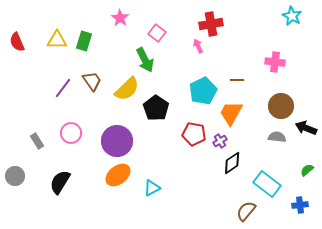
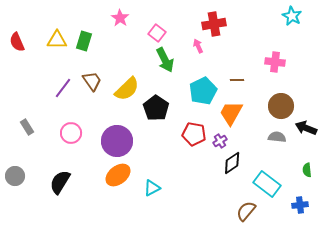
red cross: moved 3 px right
green arrow: moved 20 px right
gray rectangle: moved 10 px left, 14 px up
green semicircle: rotated 56 degrees counterclockwise
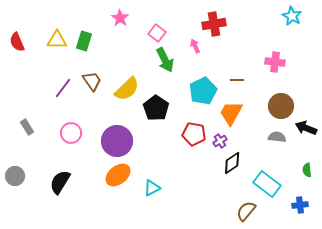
pink arrow: moved 3 px left
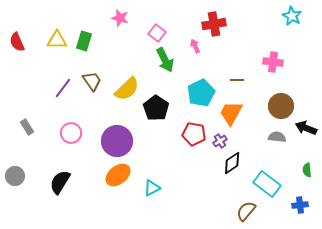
pink star: rotated 18 degrees counterclockwise
pink cross: moved 2 px left
cyan pentagon: moved 2 px left, 2 px down
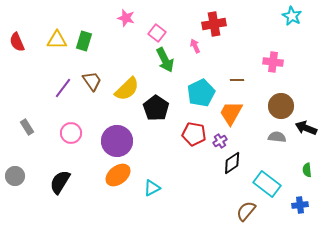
pink star: moved 6 px right
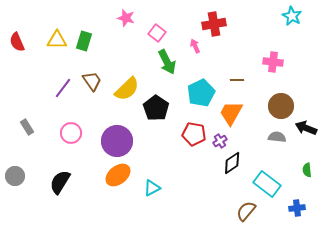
green arrow: moved 2 px right, 2 px down
blue cross: moved 3 px left, 3 px down
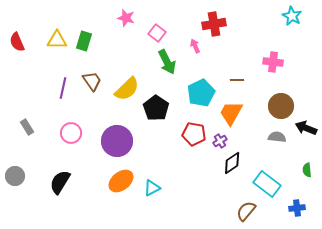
purple line: rotated 25 degrees counterclockwise
orange ellipse: moved 3 px right, 6 px down
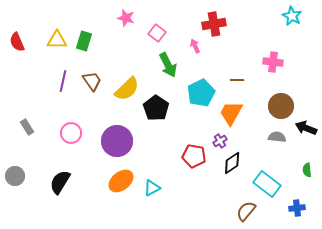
green arrow: moved 1 px right, 3 px down
purple line: moved 7 px up
red pentagon: moved 22 px down
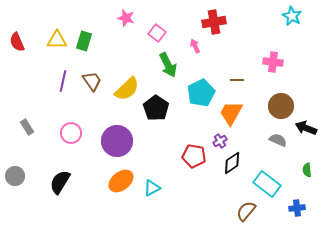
red cross: moved 2 px up
gray semicircle: moved 1 px right, 3 px down; rotated 18 degrees clockwise
